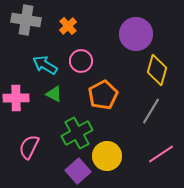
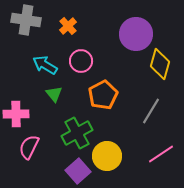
yellow diamond: moved 3 px right, 6 px up
green triangle: rotated 24 degrees clockwise
pink cross: moved 16 px down
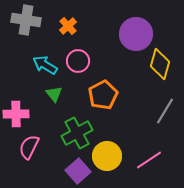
pink circle: moved 3 px left
gray line: moved 14 px right
pink line: moved 12 px left, 6 px down
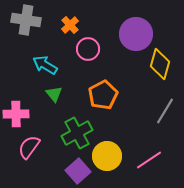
orange cross: moved 2 px right, 1 px up
pink circle: moved 10 px right, 12 px up
pink semicircle: rotated 10 degrees clockwise
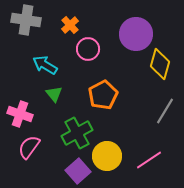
pink cross: moved 4 px right; rotated 20 degrees clockwise
